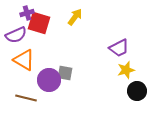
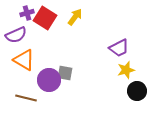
red square: moved 6 px right, 5 px up; rotated 15 degrees clockwise
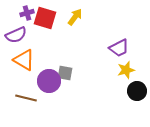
red square: rotated 15 degrees counterclockwise
purple circle: moved 1 px down
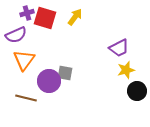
orange triangle: rotated 35 degrees clockwise
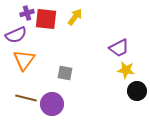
red square: moved 1 px right, 1 px down; rotated 10 degrees counterclockwise
yellow star: rotated 24 degrees clockwise
purple circle: moved 3 px right, 23 px down
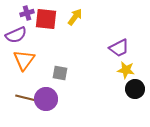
gray square: moved 5 px left
black circle: moved 2 px left, 2 px up
purple circle: moved 6 px left, 5 px up
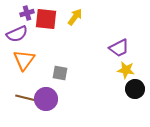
purple semicircle: moved 1 px right, 1 px up
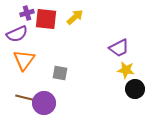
yellow arrow: rotated 12 degrees clockwise
purple circle: moved 2 px left, 4 px down
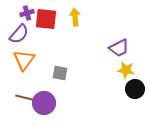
yellow arrow: rotated 54 degrees counterclockwise
purple semicircle: moved 2 px right; rotated 25 degrees counterclockwise
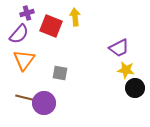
red square: moved 5 px right, 7 px down; rotated 15 degrees clockwise
black circle: moved 1 px up
